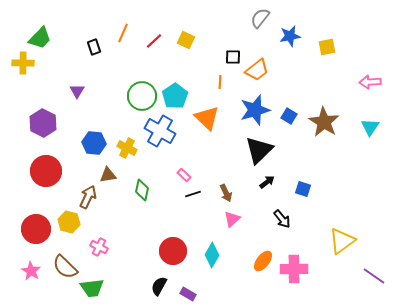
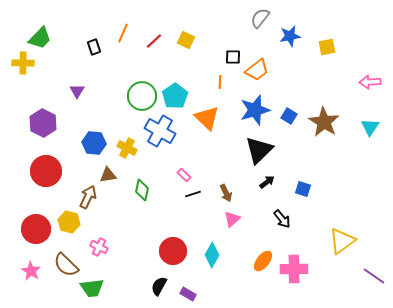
brown semicircle at (65, 267): moved 1 px right, 2 px up
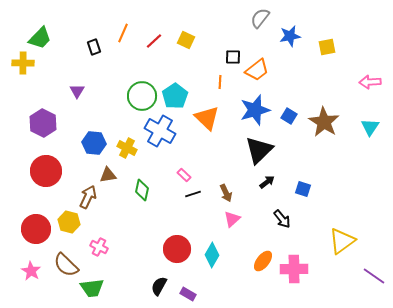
red circle at (173, 251): moved 4 px right, 2 px up
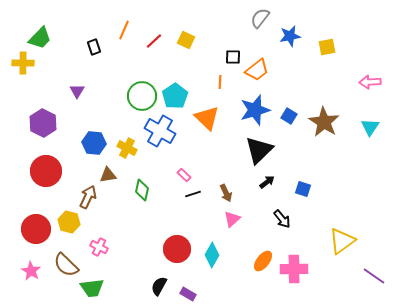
orange line at (123, 33): moved 1 px right, 3 px up
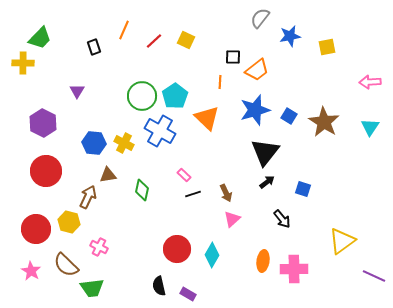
yellow cross at (127, 148): moved 3 px left, 5 px up
black triangle at (259, 150): moved 6 px right, 2 px down; rotated 8 degrees counterclockwise
orange ellipse at (263, 261): rotated 30 degrees counterclockwise
purple line at (374, 276): rotated 10 degrees counterclockwise
black semicircle at (159, 286): rotated 42 degrees counterclockwise
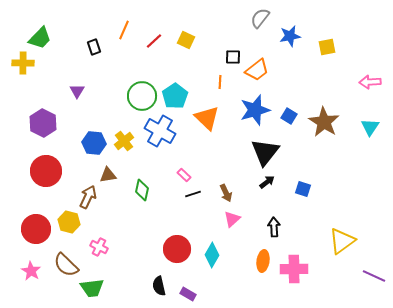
yellow cross at (124, 143): moved 2 px up; rotated 24 degrees clockwise
black arrow at (282, 219): moved 8 px left, 8 px down; rotated 144 degrees counterclockwise
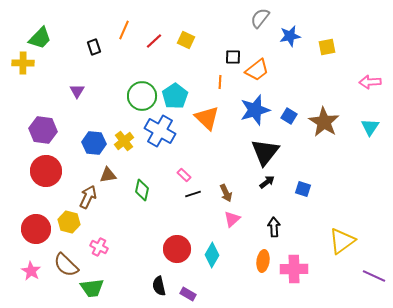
purple hexagon at (43, 123): moved 7 px down; rotated 20 degrees counterclockwise
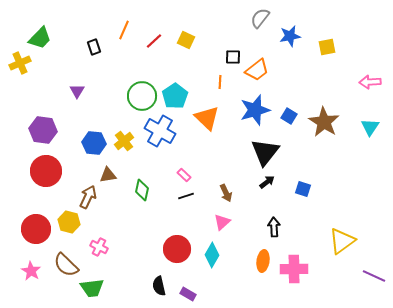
yellow cross at (23, 63): moved 3 px left; rotated 25 degrees counterclockwise
black line at (193, 194): moved 7 px left, 2 px down
pink triangle at (232, 219): moved 10 px left, 3 px down
